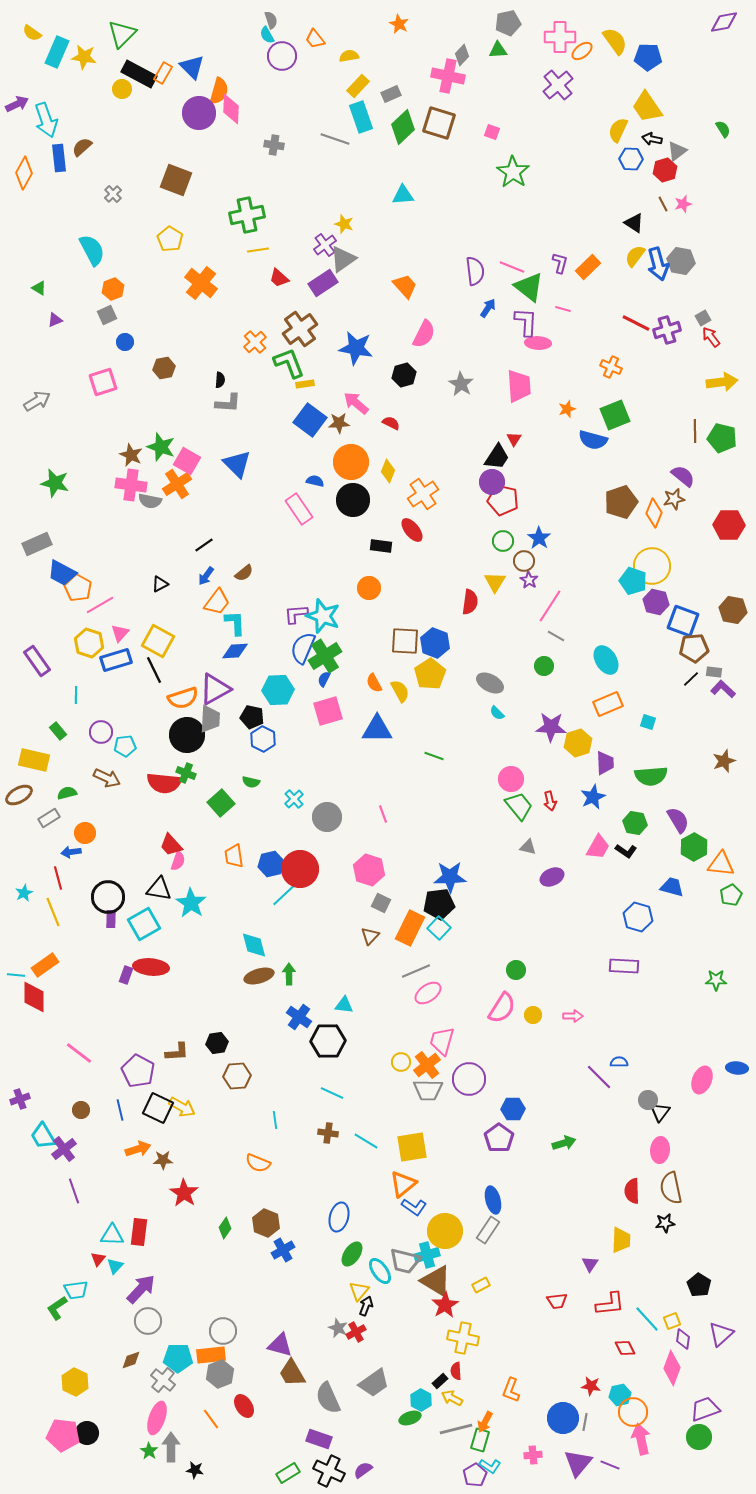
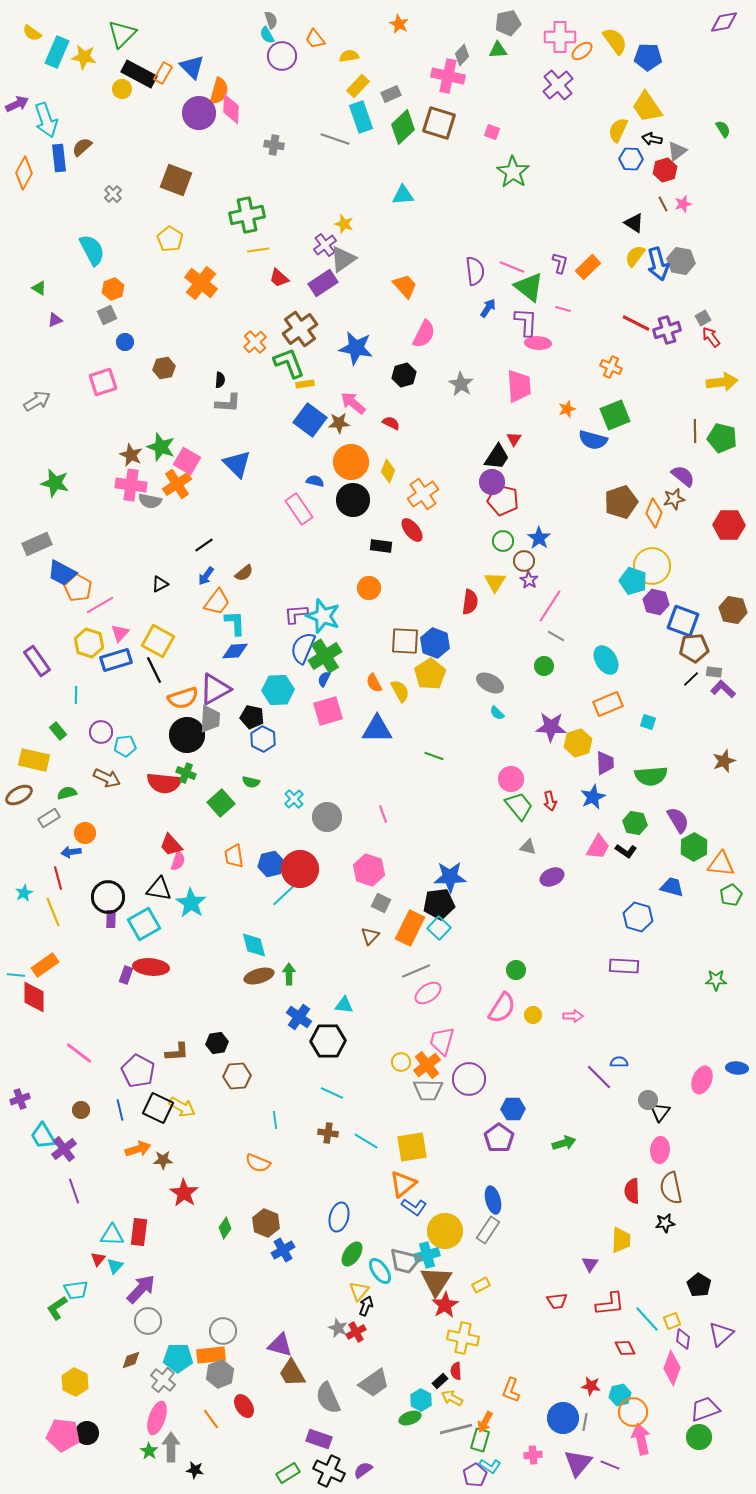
pink arrow at (356, 403): moved 3 px left
brown triangle at (436, 1281): rotated 32 degrees clockwise
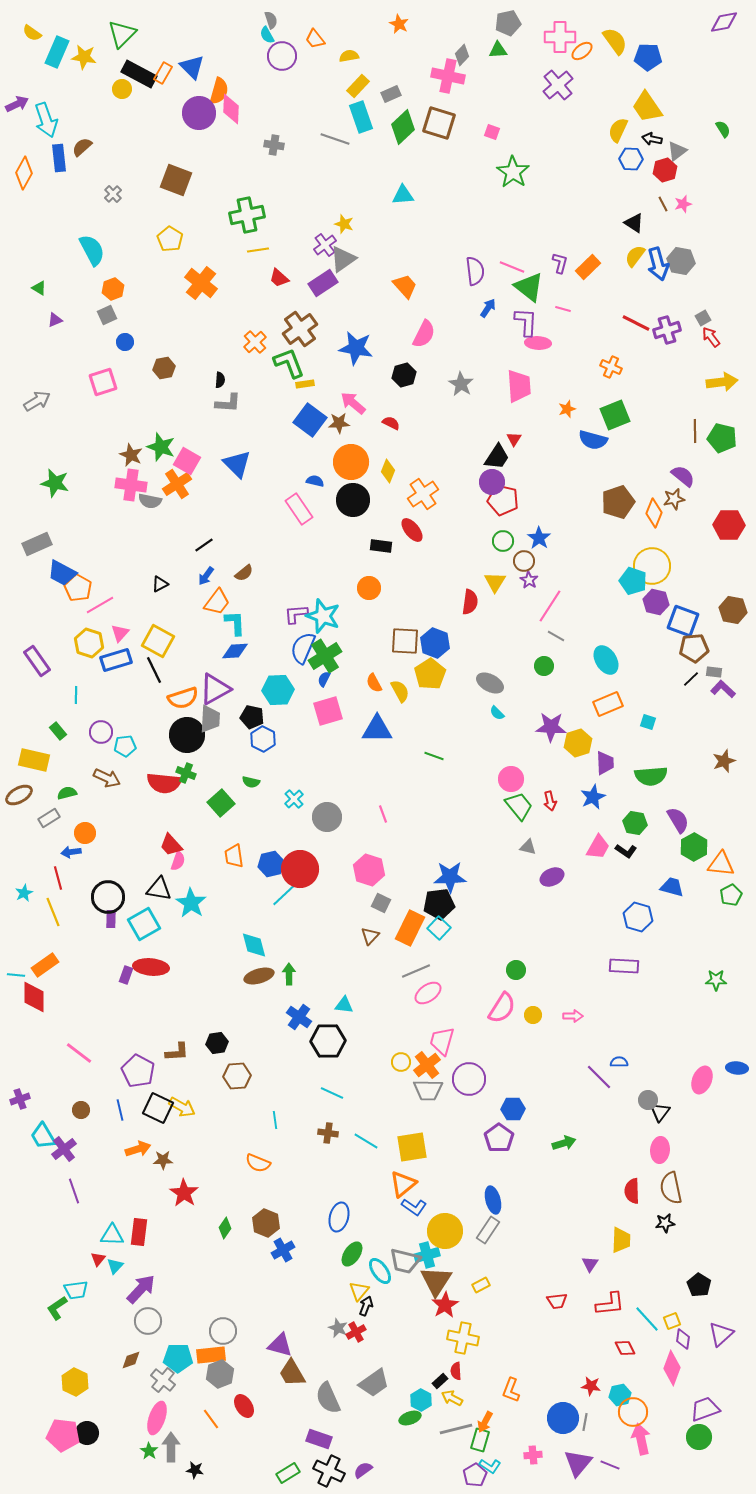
brown pentagon at (621, 502): moved 3 px left
